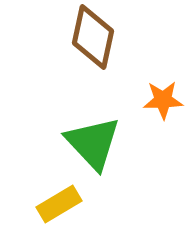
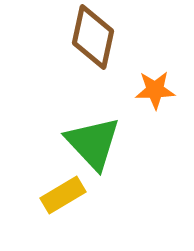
orange star: moved 8 px left, 10 px up
yellow rectangle: moved 4 px right, 9 px up
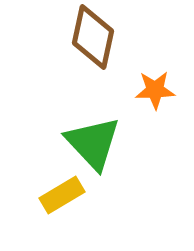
yellow rectangle: moved 1 px left
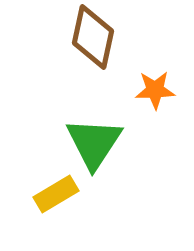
green triangle: moved 1 px right; rotated 16 degrees clockwise
yellow rectangle: moved 6 px left, 1 px up
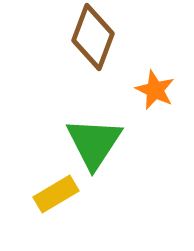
brown diamond: rotated 8 degrees clockwise
orange star: rotated 27 degrees clockwise
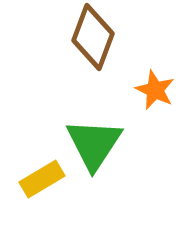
green triangle: moved 1 px down
yellow rectangle: moved 14 px left, 15 px up
